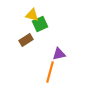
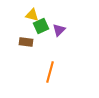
green square: moved 1 px right, 2 px down
brown rectangle: moved 2 px down; rotated 40 degrees clockwise
purple triangle: moved 24 px up; rotated 32 degrees counterclockwise
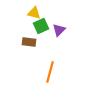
yellow triangle: moved 2 px right, 2 px up
brown rectangle: moved 3 px right
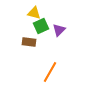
orange line: rotated 15 degrees clockwise
